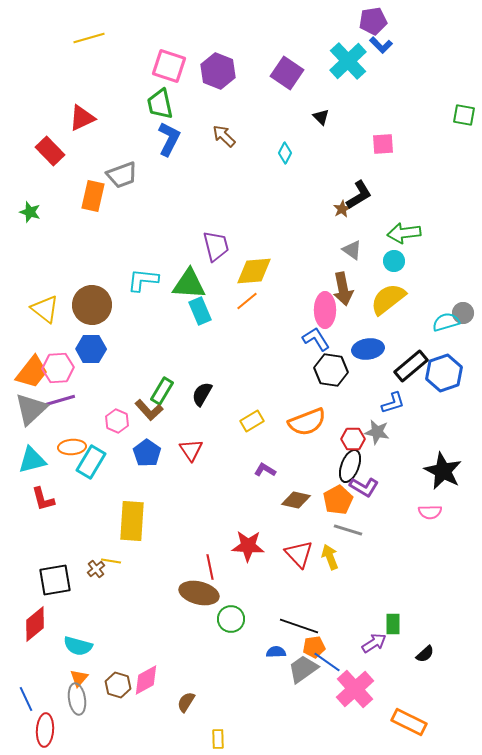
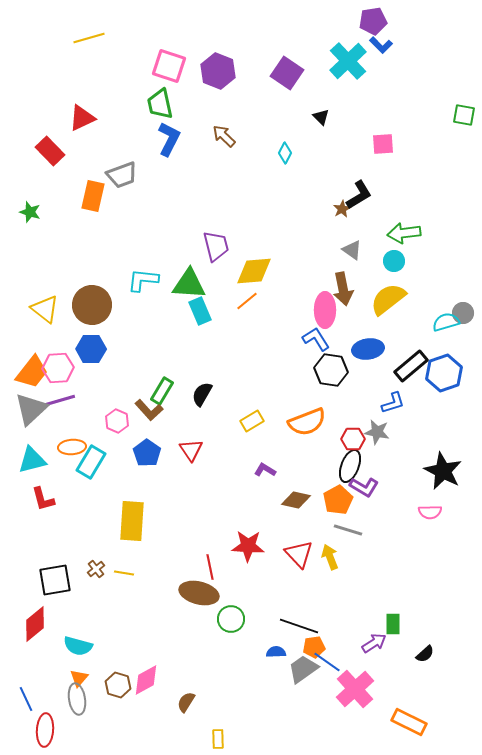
yellow line at (111, 561): moved 13 px right, 12 px down
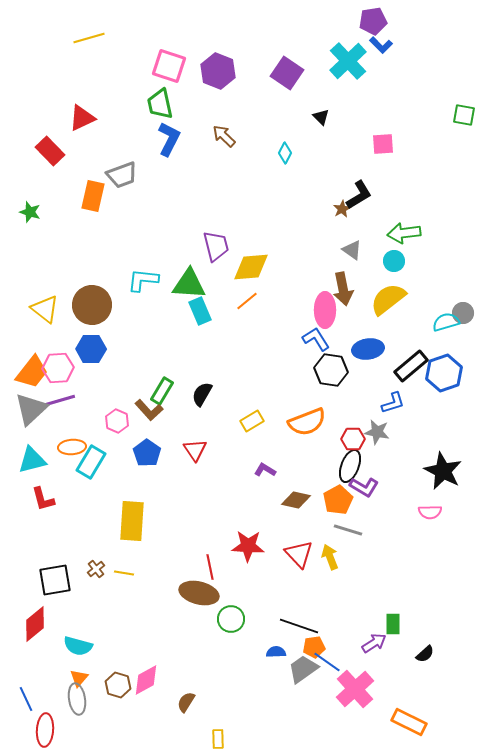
yellow diamond at (254, 271): moved 3 px left, 4 px up
red triangle at (191, 450): moved 4 px right
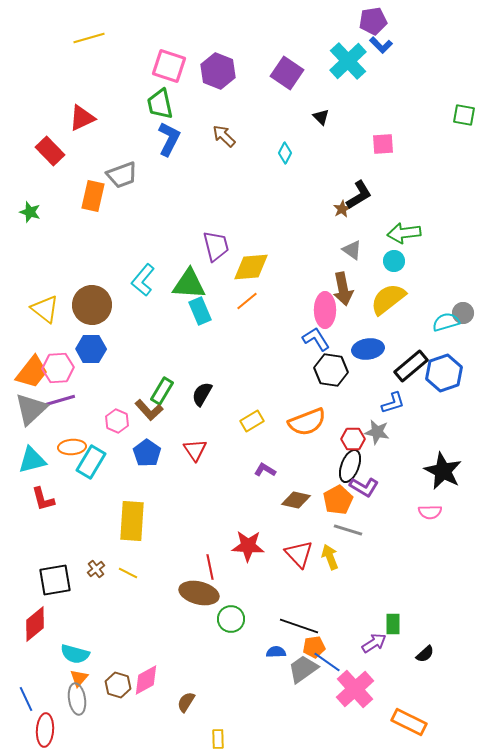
cyan L-shape at (143, 280): rotated 56 degrees counterclockwise
yellow line at (124, 573): moved 4 px right; rotated 18 degrees clockwise
cyan semicircle at (78, 646): moved 3 px left, 8 px down
